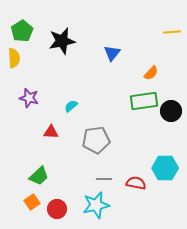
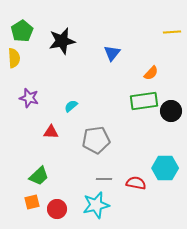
orange square: rotated 21 degrees clockwise
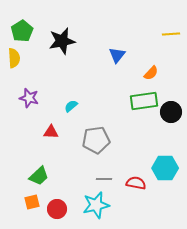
yellow line: moved 1 px left, 2 px down
blue triangle: moved 5 px right, 2 px down
black circle: moved 1 px down
